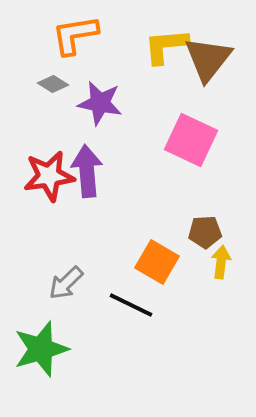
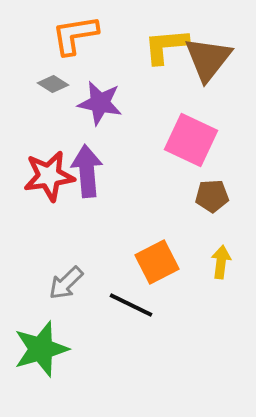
brown pentagon: moved 7 px right, 36 px up
orange square: rotated 33 degrees clockwise
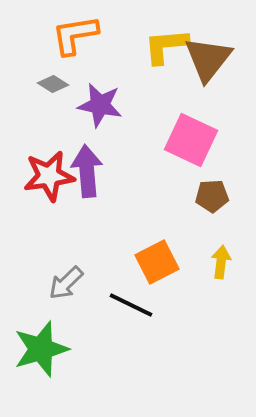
purple star: moved 2 px down
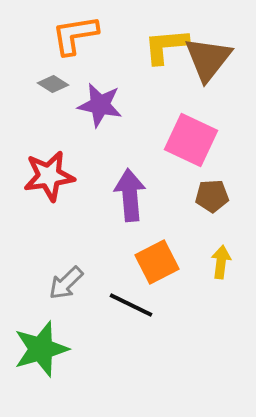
purple arrow: moved 43 px right, 24 px down
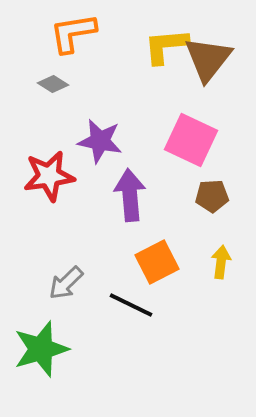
orange L-shape: moved 2 px left, 2 px up
purple star: moved 36 px down
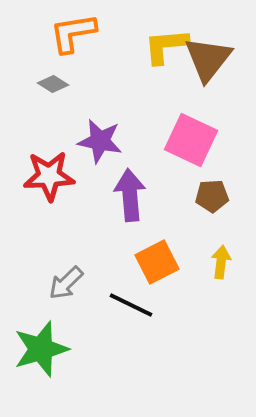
red star: rotated 6 degrees clockwise
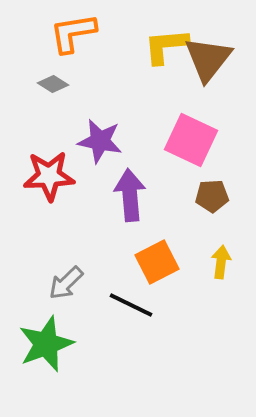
green star: moved 5 px right, 5 px up; rotated 4 degrees counterclockwise
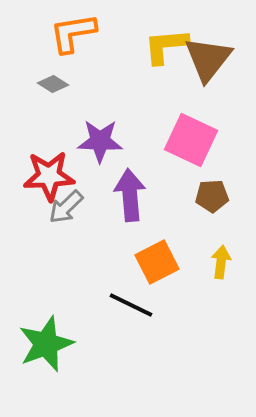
purple star: rotated 9 degrees counterclockwise
gray arrow: moved 76 px up
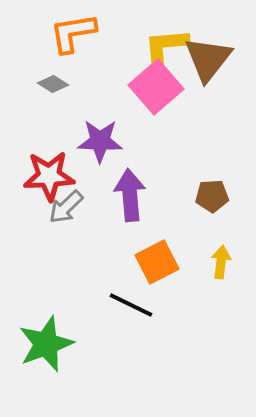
pink square: moved 35 px left, 53 px up; rotated 24 degrees clockwise
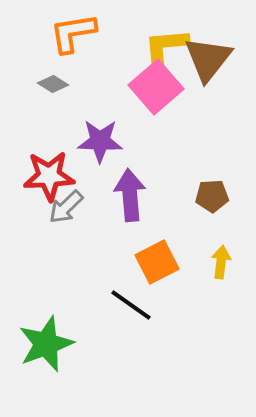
black line: rotated 9 degrees clockwise
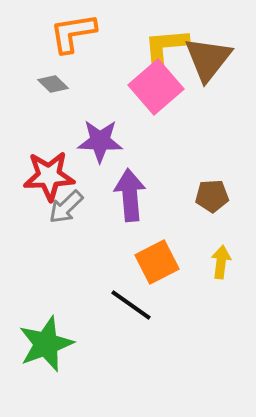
gray diamond: rotated 12 degrees clockwise
